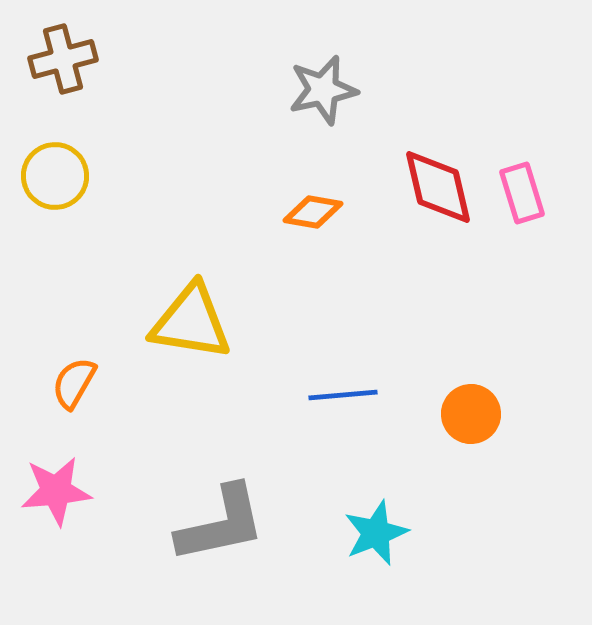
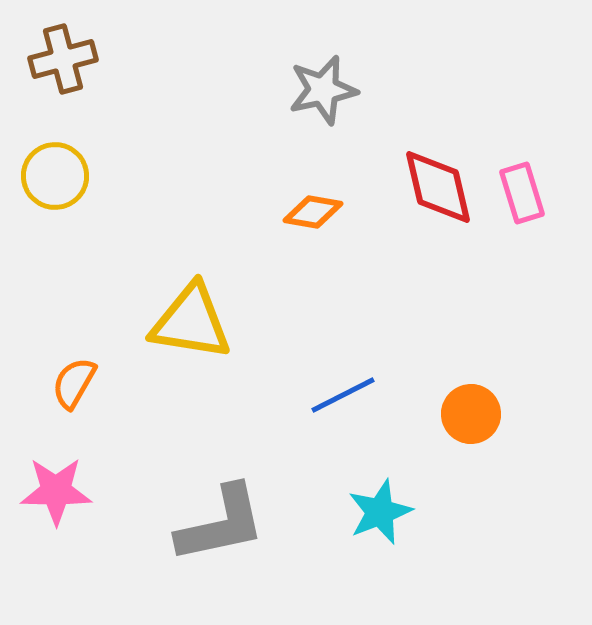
blue line: rotated 22 degrees counterclockwise
pink star: rotated 6 degrees clockwise
cyan star: moved 4 px right, 21 px up
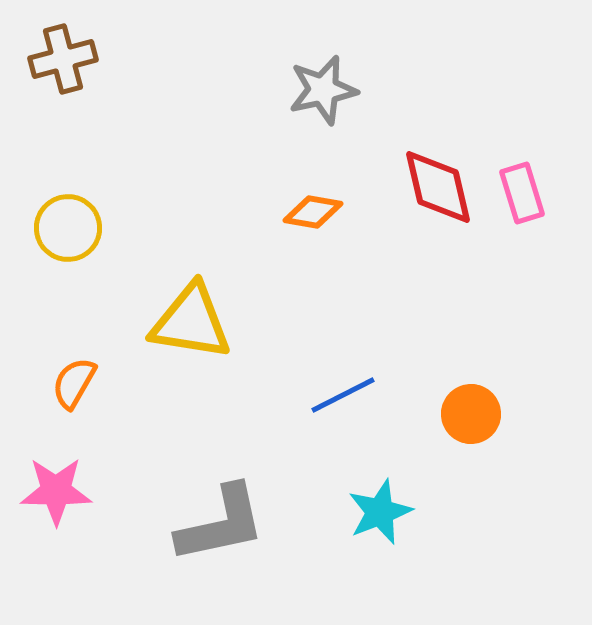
yellow circle: moved 13 px right, 52 px down
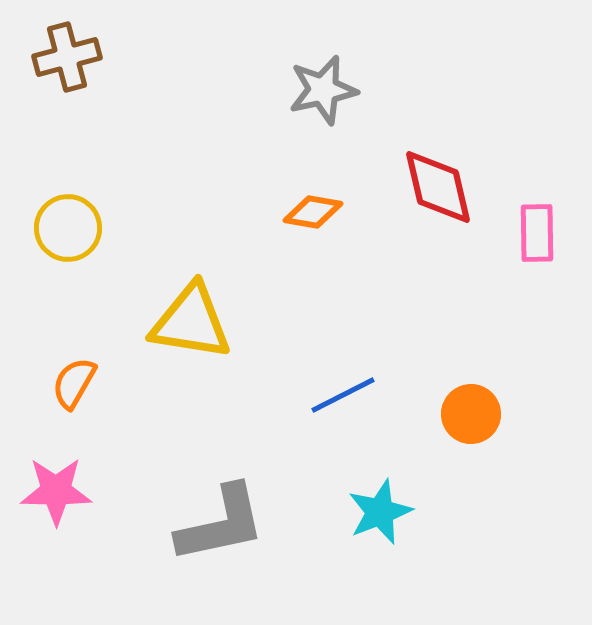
brown cross: moved 4 px right, 2 px up
pink rectangle: moved 15 px right, 40 px down; rotated 16 degrees clockwise
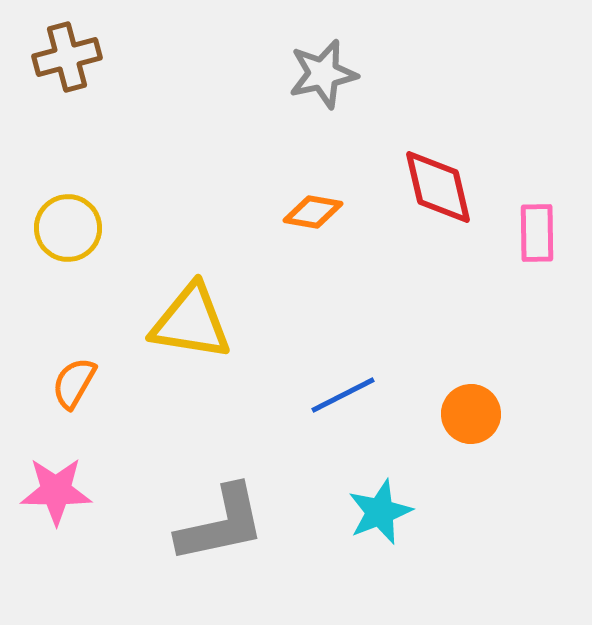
gray star: moved 16 px up
